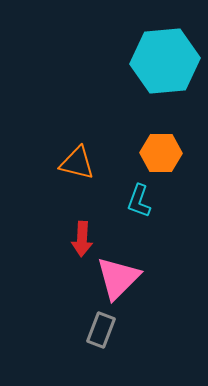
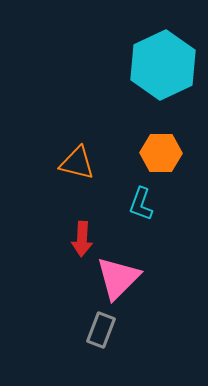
cyan hexagon: moved 2 px left, 4 px down; rotated 20 degrees counterclockwise
cyan L-shape: moved 2 px right, 3 px down
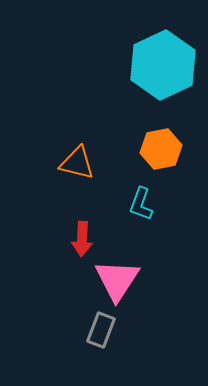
orange hexagon: moved 4 px up; rotated 12 degrees counterclockwise
pink triangle: moved 1 px left, 2 px down; rotated 12 degrees counterclockwise
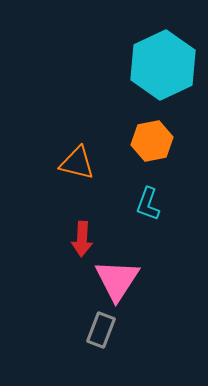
orange hexagon: moved 9 px left, 8 px up
cyan L-shape: moved 7 px right
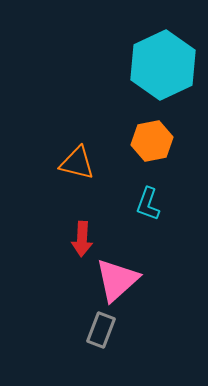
pink triangle: rotated 15 degrees clockwise
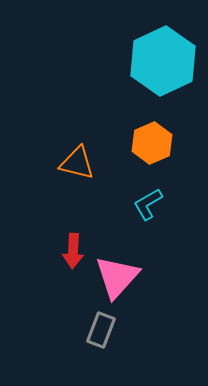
cyan hexagon: moved 4 px up
orange hexagon: moved 2 px down; rotated 12 degrees counterclockwise
cyan L-shape: rotated 40 degrees clockwise
red arrow: moved 9 px left, 12 px down
pink triangle: moved 3 px up; rotated 6 degrees counterclockwise
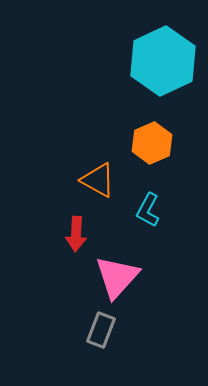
orange triangle: moved 21 px right, 17 px down; rotated 15 degrees clockwise
cyan L-shape: moved 6 px down; rotated 32 degrees counterclockwise
red arrow: moved 3 px right, 17 px up
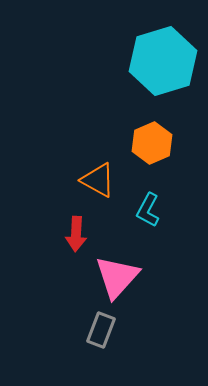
cyan hexagon: rotated 8 degrees clockwise
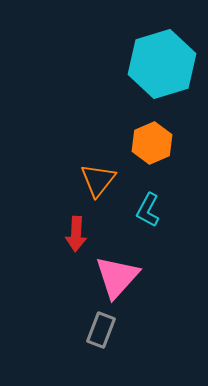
cyan hexagon: moved 1 px left, 3 px down
orange triangle: rotated 39 degrees clockwise
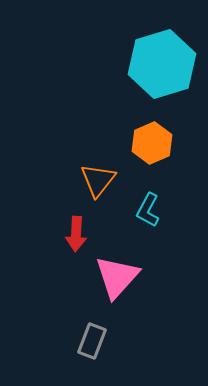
gray rectangle: moved 9 px left, 11 px down
